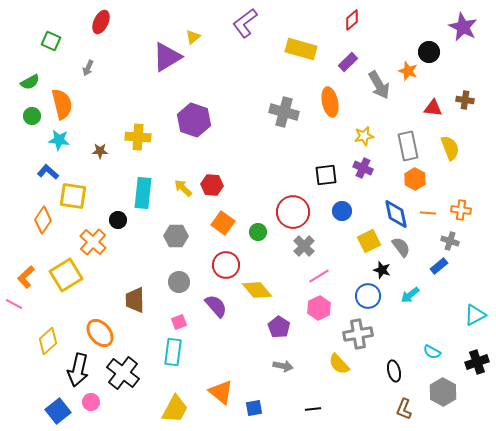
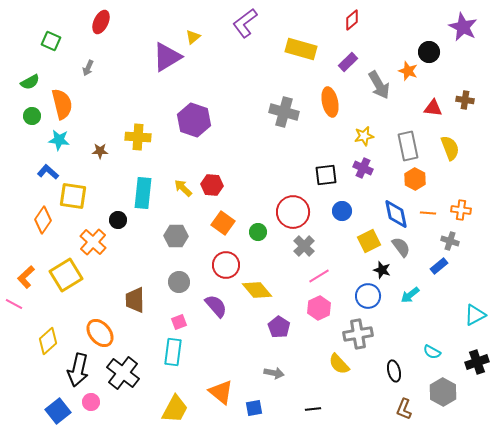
gray arrow at (283, 366): moved 9 px left, 7 px down
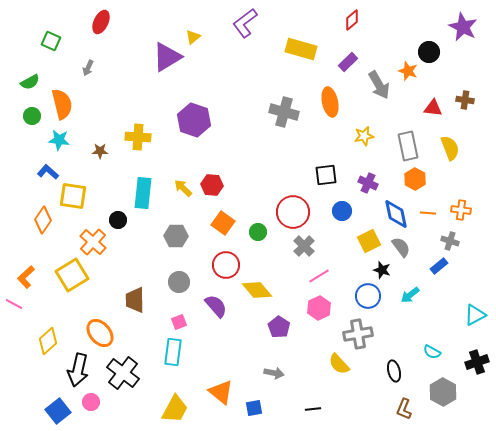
purple cross at (363, 168): moved 5 px right, 15 px down
yellow square at (66, 275): moved 6 px right
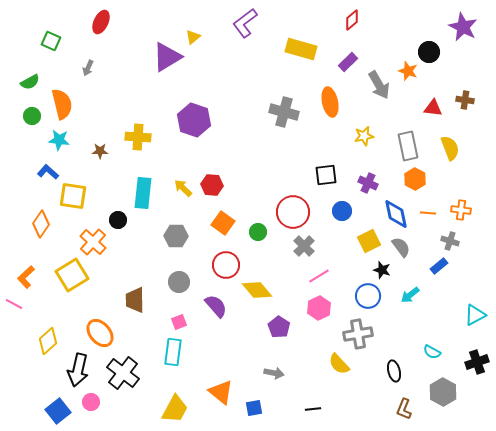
orange diamond at (43, 220): moved 2 px left, 4 px down
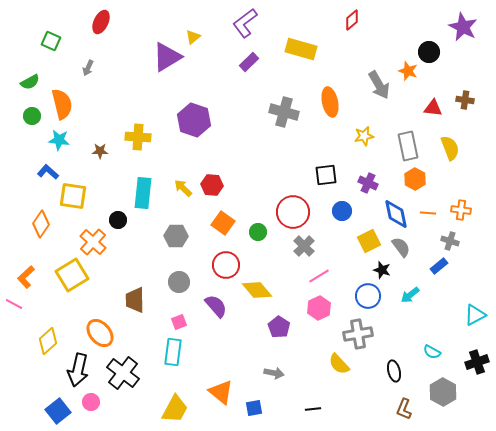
purple rectangle at (348, 62): moved 99 px left
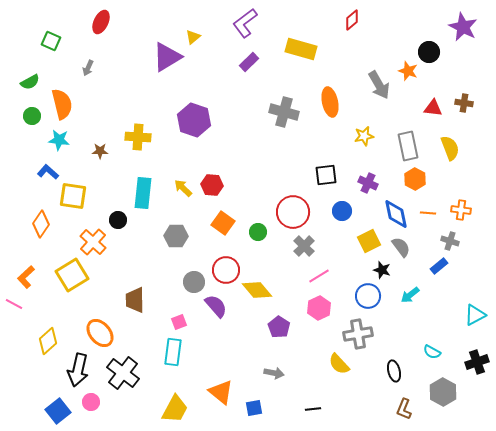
brown cross at (465, 100): moved 1 px left, 3 px down
red circle at (226, 265): moved 5 px down
gray circle at (179, 282): moved 15 px right
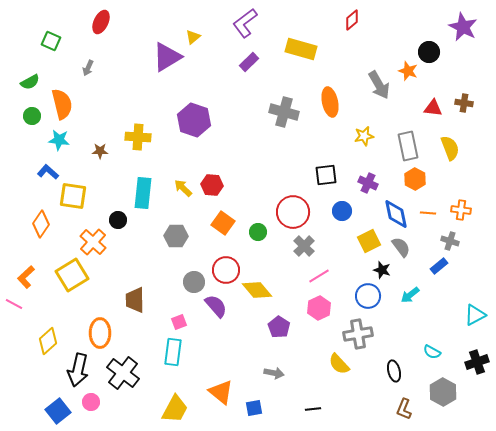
orange ellipse at (100, 333): rotated 40 degrees clockwise
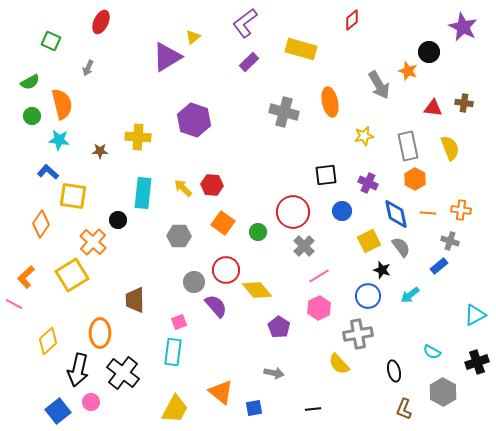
gray hexagon at (176, 236): moved 3 px right
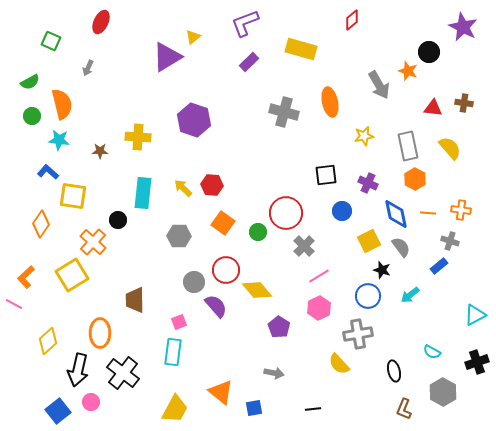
purple L-shape at (245, 23): rotated 16 degrees clockwise
yellow semicircle at (450, 148): rotated 20 degrees counterclockwise
red circle at (293, 212): moved 7 px left, 1 px down
